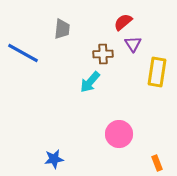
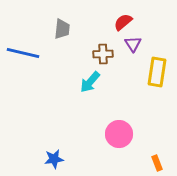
blue line: rotated 16 degrees counterclockwise
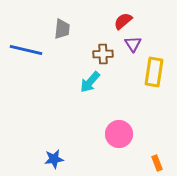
red semicircle: moved 1 px up
blue line: moved 3 px right, 3 px up
yellow rectangle: moved 3 px left
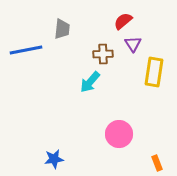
blue line: rotated 24 degrees counterclockwise
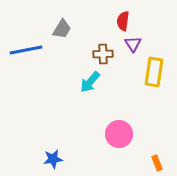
red semicircle: rotated 42 degrees counterclockwise
gray trapezoid: rotated 25 degrees clockwise
blue star: moved 1 px left
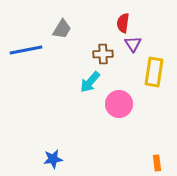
red semicircle: moved 2 px down
pink circle: moved 30 px up
orange rectangle: rotated 14 degrees clockwise
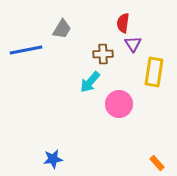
orange rectangle: rotated 35 degrees counterclockwise
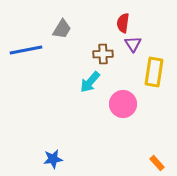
pink circle: moved 4 px right
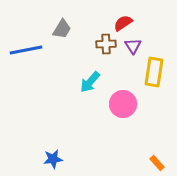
red semicircle: rotated 48 degrees clockwise
purple triangle: moved 2 px down
brown cross: moved 3 px right, 10 px up
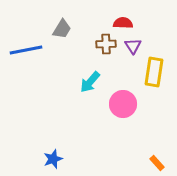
red semicircle: rotated 36 degrees clockwise
blue star: rotated 12 degrees counterclockwise
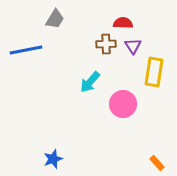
gray trapezoid: moved 7 px left, 10 px up
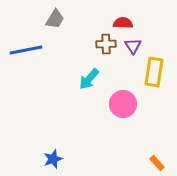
cyan arrow: moved 1 px left, 3 px up
